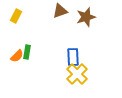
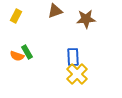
brown triangle: moved 5 px left
brown star: moved 2 px down; rotated 12 degrees clockwise
green rectangle: rotated 40 degrees counterclockwise
orange semicircle: rotated 64 degrees clockwise
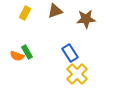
yellow rectangle: moved 9 px right, 3 px up
blue rectangle: moved 3 px left, 4 px up; rotated 30 degrees counterclockwise
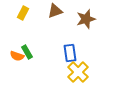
yellow rectangle: moved 2 px left
brown star: rotated 12 degrees counterclockwise
blue rectangle: rotated 24 degrees clockwise
yellow cross: moved 1 px right, 2 px up
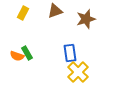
green rectangle: moved 1 px down
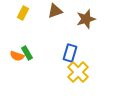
blue rectangle: rotated 24 degrees clockwise
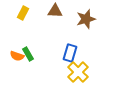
brown triangle: rotated 21 degrees clockwise
green rectangle: moved 1 px right, 1 px down
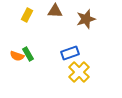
yellow rectangle: moved 4 px right, 2 px down
blue rectangle: rotated 54 degrees clockwise
yellow cross: moved 1 px right
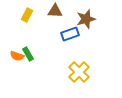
blue rectangle: moved 19 px up
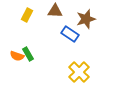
blue rectangle: rotated 54 degrees clockwise
